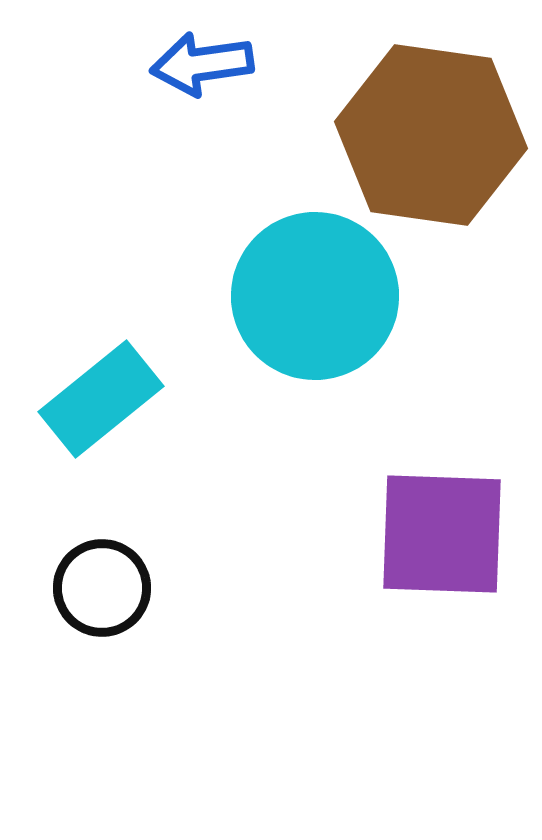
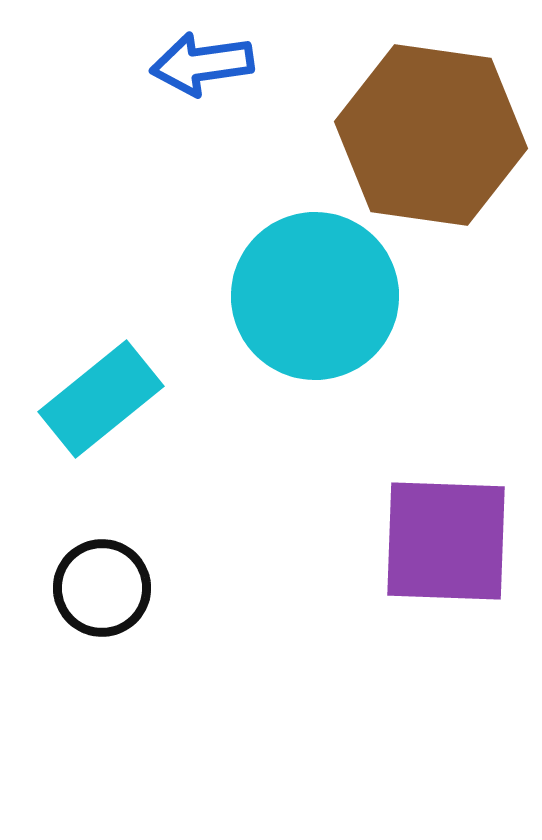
purple square: moved 4 px right, 7 px down
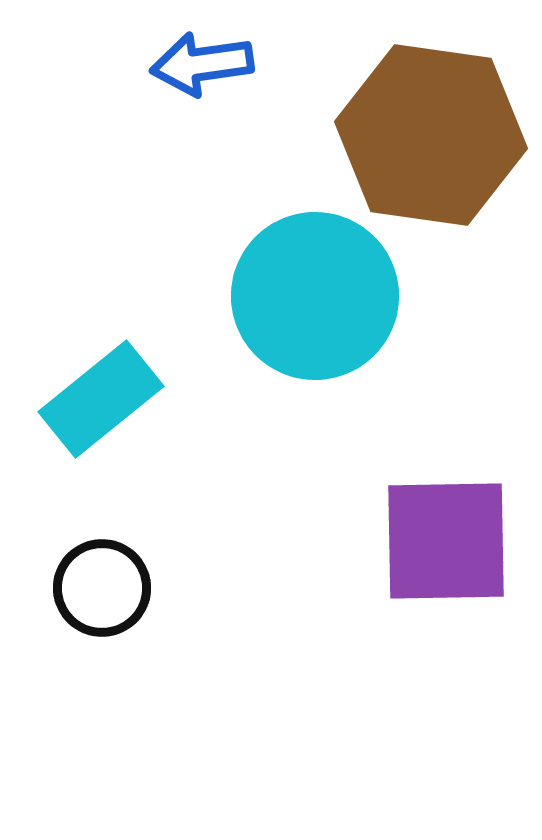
purple square: rotated 3 degrees counterclockwise
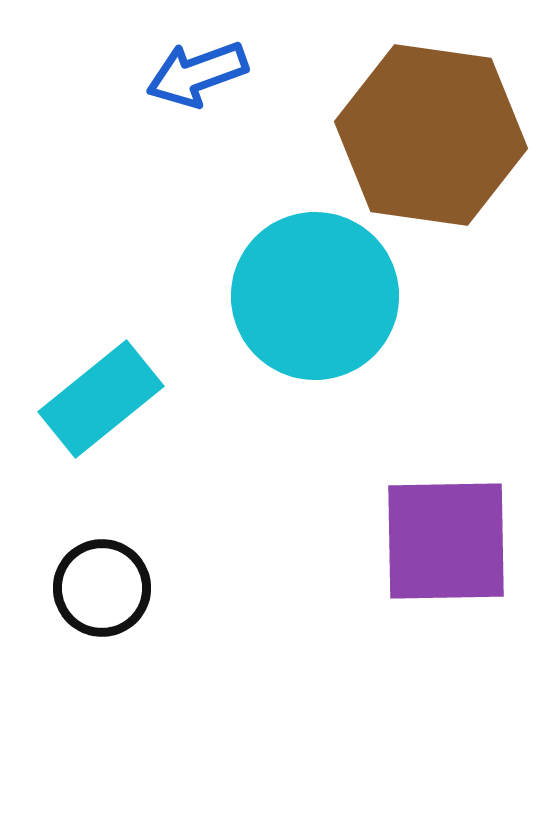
blue arrow: moved 5 px left, 10 px down; rotated 12 degrees counterclockwise
